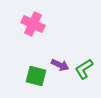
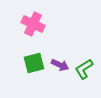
green square: moved 2 px left, 13 px up; rotated 30 degrees counterclockwise
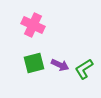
pink cross: moved 1 px down
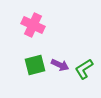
green square: moved 1 px right, 2 px down
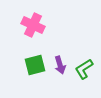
purple arrow: rotated 48 degrees clockwise
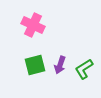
purple arrow: rotated 36 degrees clockwise
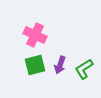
pink cross: moved 2 px right, 10 px down
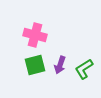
pink cross: rotated 10 degrees counterclockwise
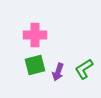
pink cross: rotated 15 degrees counterclockwise
purple arrow: moved 2 px left, 7 px down
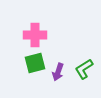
green square: moved 2 px up
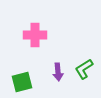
green square: moved 13 px left, 19 px down
purple arrow: rotated 24 degrees counterclockwise
